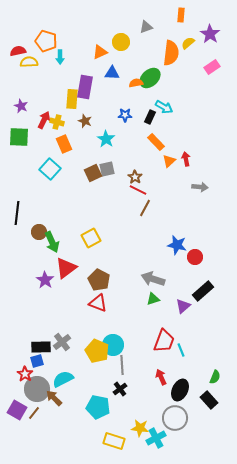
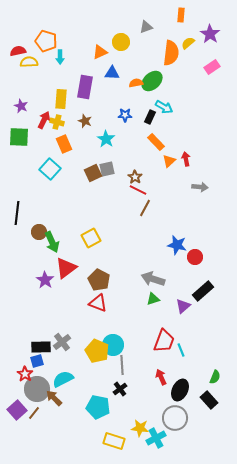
green ellipse at (150, 78): moved 2 px right, 3 px down
yellow rectangle at (72, 99): moved 11 px left
purple square at (17, 410): rotated 18 degrees clockwise
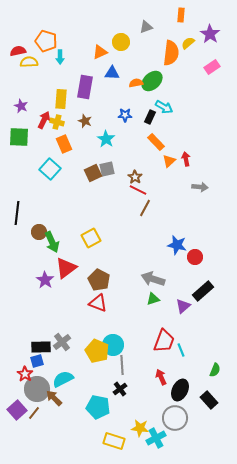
green semicircle at (215, 377): moved 7 px up
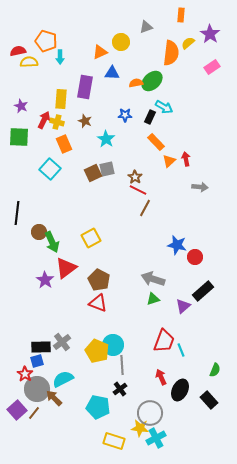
gray circle at (175, 418): moved 25 px left, 5 px up
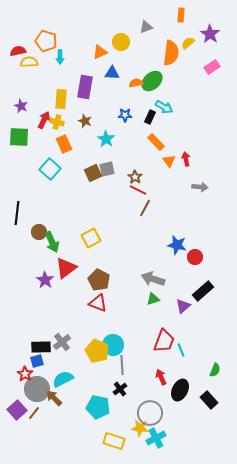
orange triangle at (169, 161): rotated 24 degrees counterclockwise
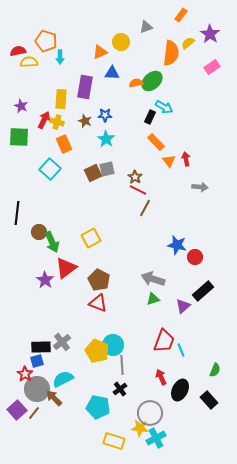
orange rectangle at (181, 15): rotated 32 degrees clockwise
blue star at (125, 115): moved 20 px left
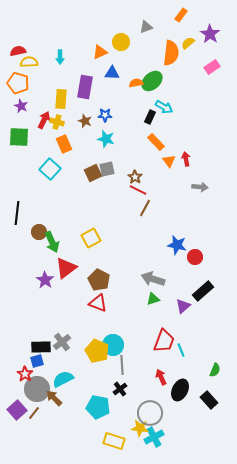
orange pentagon at (46, 41): moved 28 px left, 42 px down
cyan star at (106, 139): rotated 18 degrees counterclockwise
cyan cross at (156, 438): moved 2 px left, 1 px up
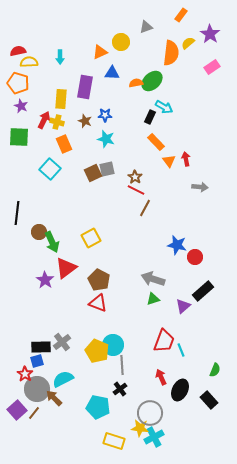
red line at (138, 190): moved 2 px left
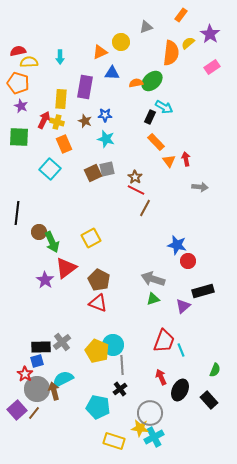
red circle at (195, 257): moved 7 px left, 4 px down
black rectangle at (203, 291): rotated 25 degrees clockwise
brown arrow at (54, 398): moved 7 px up; rotated 30 degrees clockwise
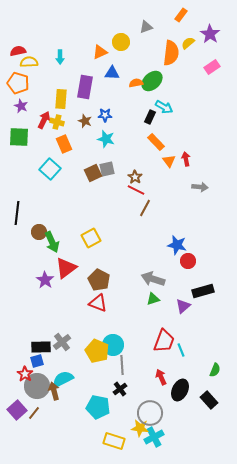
gray circle at (37, 389): moved 3 px up
